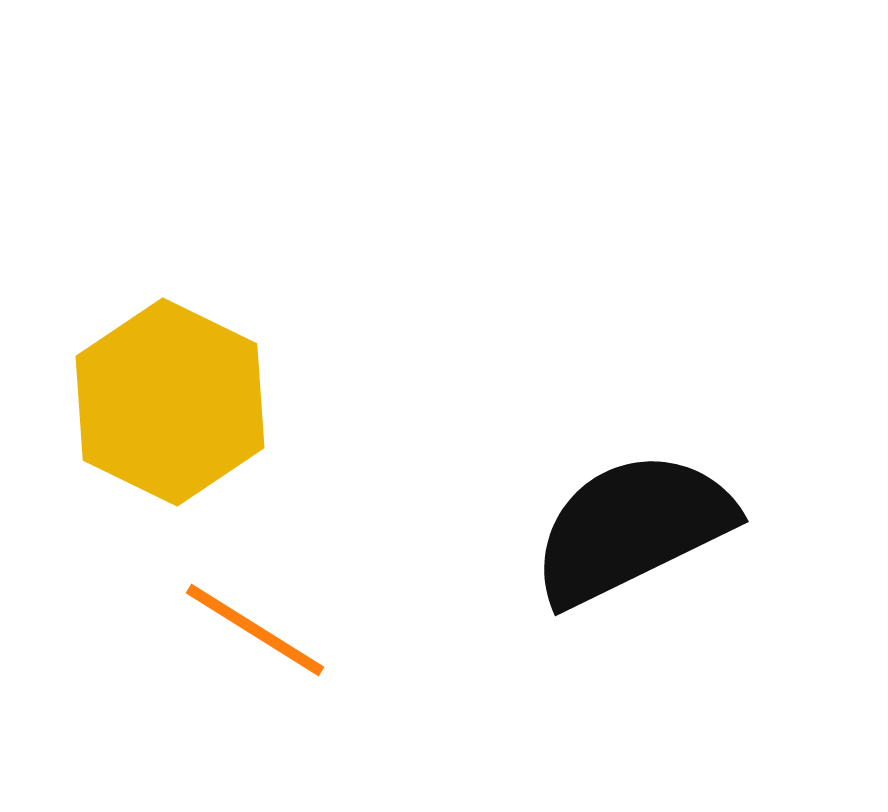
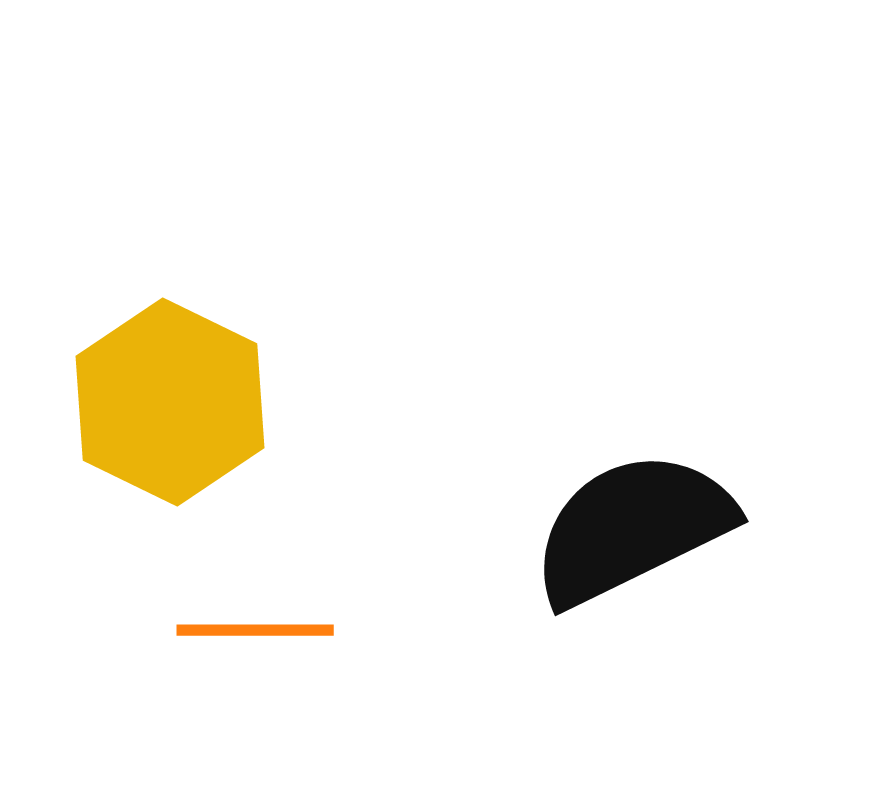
orange line: rotated 32 degrees counterclockwise
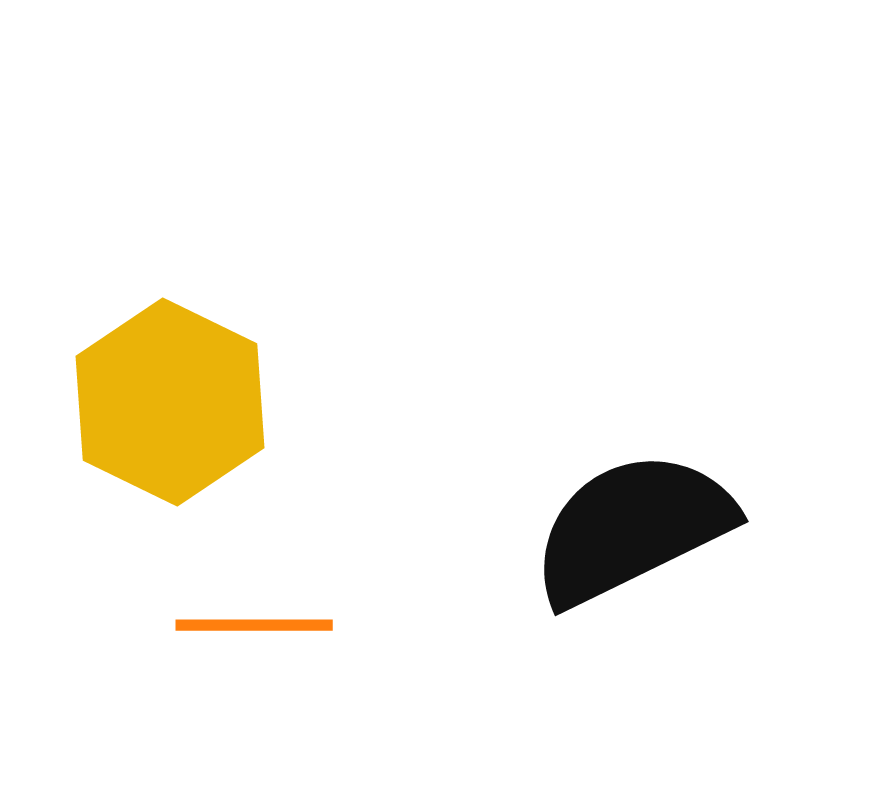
orange line: moved 1 px left, 5 px up
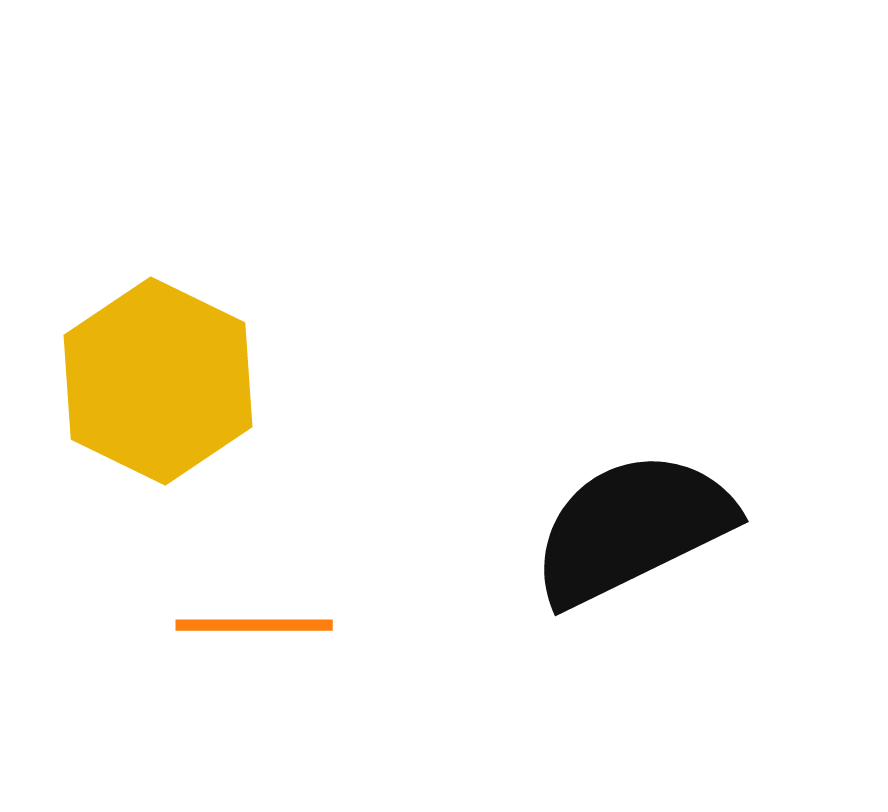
yellow hexagon: moved 12 px left, 21 px up
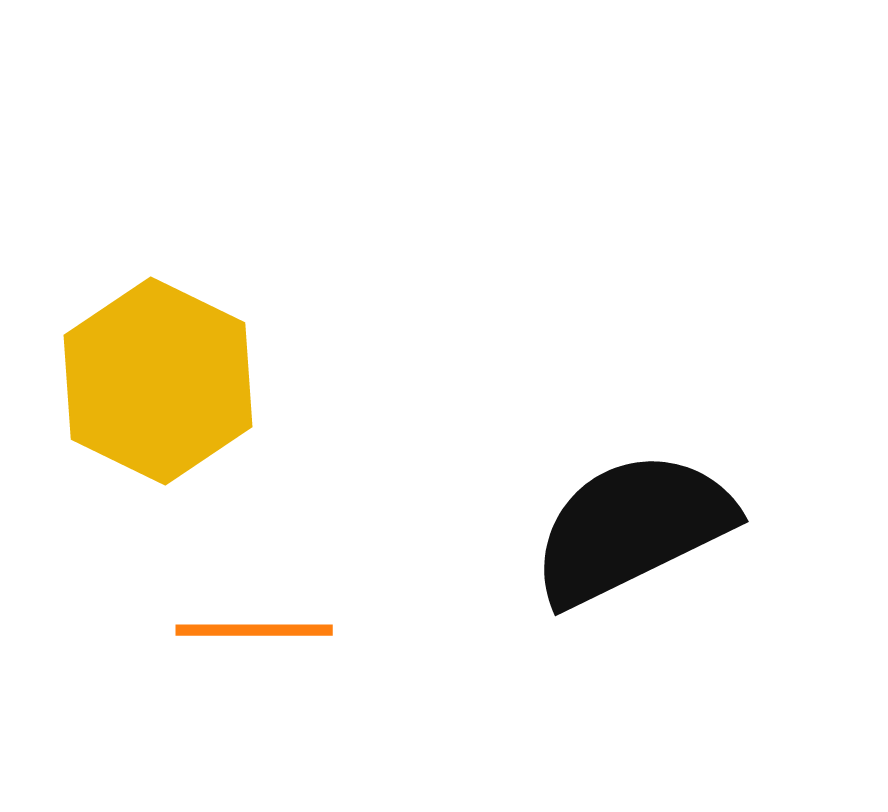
orange line: moved 5 px down
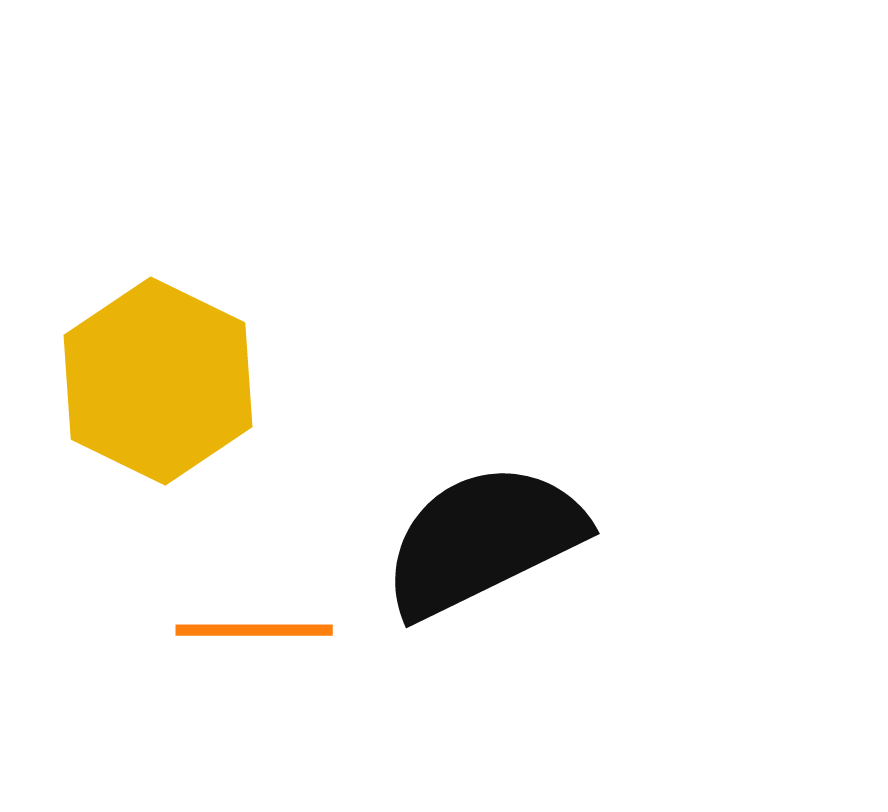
black semicircle: moved 149 px left, 12 px down
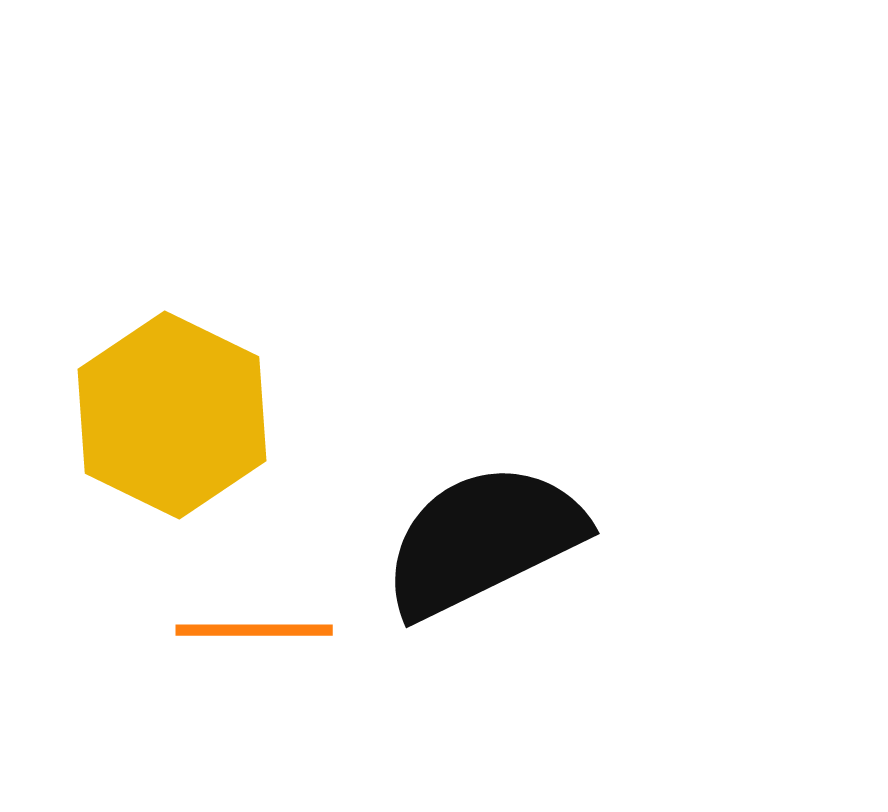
yellow hexagon: moved 14 px right, 34 px down
